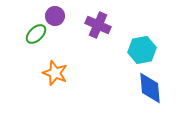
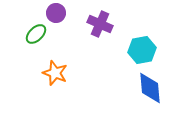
purple circle: moved 1 px right, 3 px up
purple cross: moved 2 px right, 1 px up
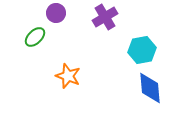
purple cross: moved 5 px right, 7 px up; rotated 35 degrees clockwise
green ellipse: moved 1 px left, 3 px down
orange star: moved 13 px right, 3 px down
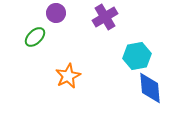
cyan hexagon: moved 5 px left, 6 px down
orange star: rotated 25 degrees clockwise
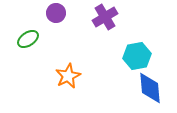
green ellipse: moved 7 px left, 2 px down; rotated 10 degrees clockwise
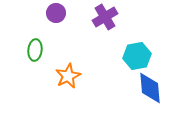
green ellipse: moved 7 px right, 11 px down; rotated 50 degrees counterclockwise
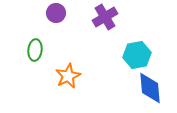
cyan hexagon: moved 1 px up
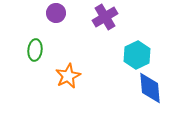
cyan hexagon: rotated 16 degrees counterclockwise
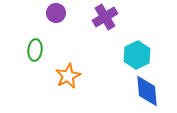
blue diamond: moved 3 px left, 3 px down
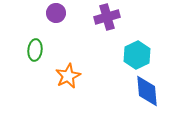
purple cross: moved 2 px right; rotated 15 degrees clockwise
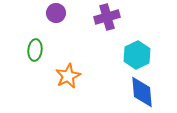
blue diamond: moved 5 px left, 1 px down
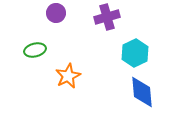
green ellipse: rotated 70 degrees clockwise
cyan hexagon: moved 2 px left, 2 px up
